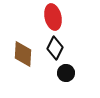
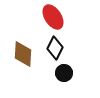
red ellipse: rotated 20 degrees counterclockwise
black circle: moved 2 px left
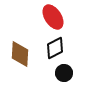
black diamond: rotated 35 degrees clockwise
brown diamond: moved 3 px left
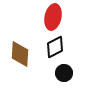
red ellipse: rotated 45 degrees clockwise
black diamond: moved 1 px up
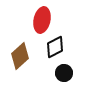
red ellipse: moved 11 px left, 3 px down
brown diamond: moved 2 px down; rotated 44 degrees clockwise
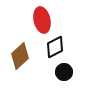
red ellipse: rotated 25 degrees counterclockwise
black circle: moved 1 px up
